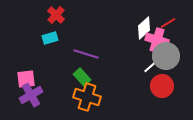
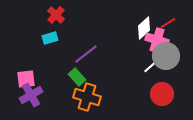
purple line: rotated 55 degrees counterclockwise
green rectangle: moved 5 px left
red circle: moved 8 px down
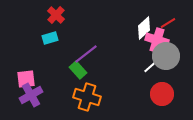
green rectangle: moved 1 px right, 7 px up
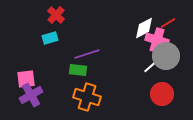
white diamond: rotated 15 degrees clockwise
purple line: moved 1 px right; rotated 20 degrees clockwise
green rectangle: rotated 42 degrees counterclockwise
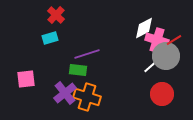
red line: moved 6 px right, 17 px down
purple cross: moved 34 px right, 2 px up; rotated 10 degrees counterclockwise
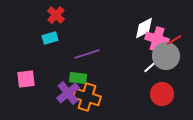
pink cross: moved 1 px up
green rectangle: moved 8 px down
purple cross: moved 3 px right
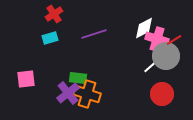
red cross: moved 2 px left, 1 px up; rotated 12 degrees clockwise
purple line: moved 7 px right, 20 px up
orange cross: moved 3 px up
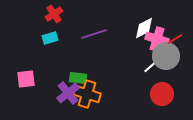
red line: moved 1 px right, 1 px up
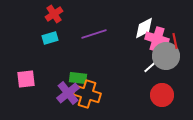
red line: moved 2 px down; rotated 70 degrees counterclockwise
red circle: moved 1 px down
